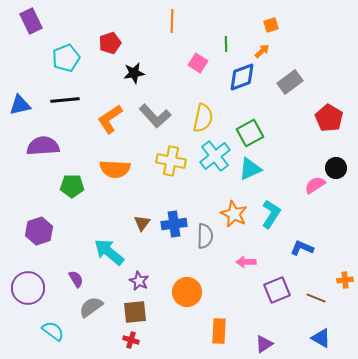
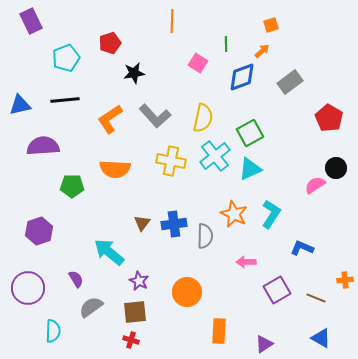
purple square at (277, 290): rotated 8 degrees counterclockwise
cyan semicircle at (53, 331): rotated 55 degrees clockwise
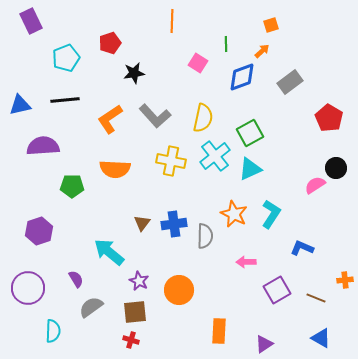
orange circle at (187, 292): moved 8 px left, 2 px up
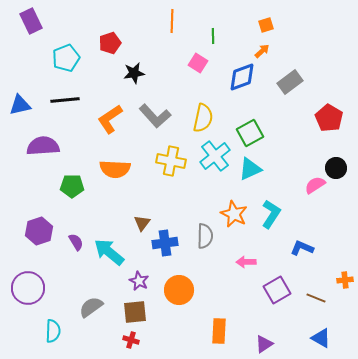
orange square at (271, 25): moved 5 px left
green line at (226, 44): moved 13 px left, 8 px up
blue cross at (174, 224): moved 9 px left, 19 px down
purple semicircle at (76, 279): moved 37 px up
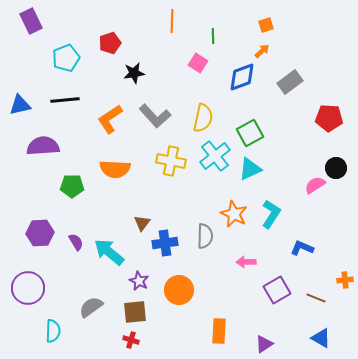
red pentagon at (329, 118): rotated 28 degrees counterclockwise
purple hexagon at (39, 231): moved 1 px right, 2 px down; rotated 16 degrees clockwise
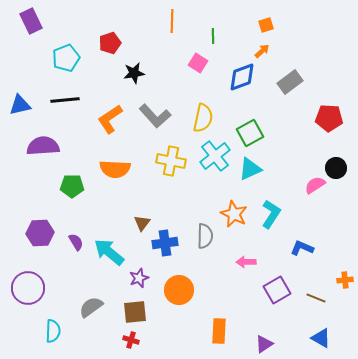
purple star at (139, 281): moved 3 px up; rotated 24 degrees clockwise
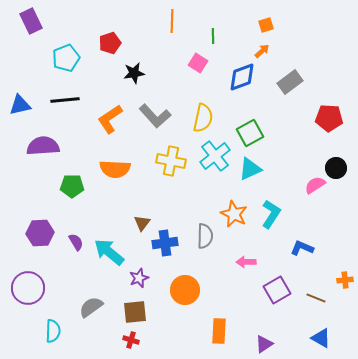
orange circle at (179, 290): moved 6 px right
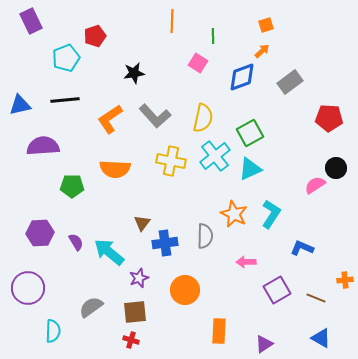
red pentagon at (110, 43): moved 15 px left, 7 px up
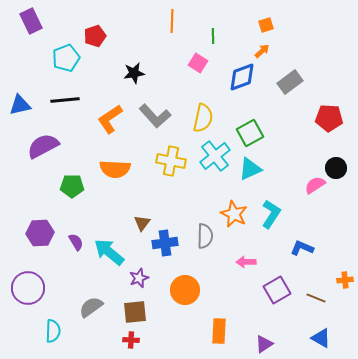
purple semicircle at (43, 146): rotated 24 degrees counterclockwise
red cross at (131, 340): rotated 14 degrees counterclockwise
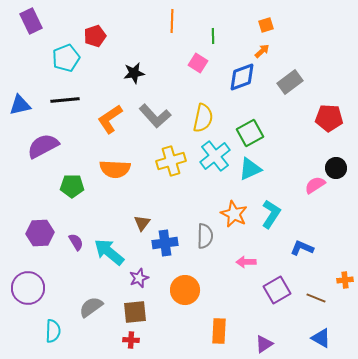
yellow cross at (171, 161): rotated 28 degrees counterclockwise
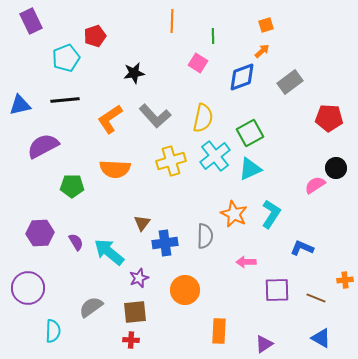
purple square at (277, 290): rotated 28 degrees clockwise
